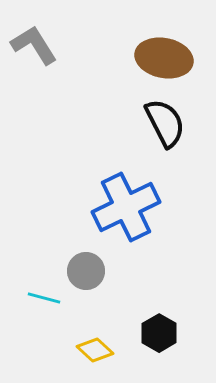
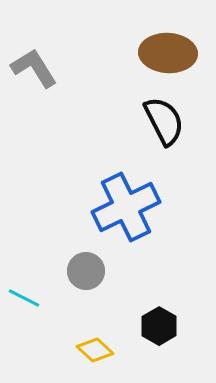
gray L-shape: moved 23 px down
brown ellipse: moved 4 px right, 5 px up; rotated 8 degrees counterclockwise
black semicircle: moved 1 px left, 2 px up
cyan line: moved 20 px left; rotated 12 degrees clockwise
black hexagon: moved 7 px up
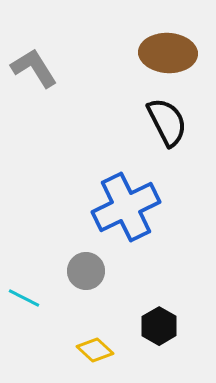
black semicircle: moved 3 px right, 1 px down
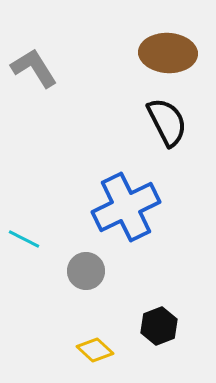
cyan line: moved 59 px up
black hexagon: rotated 9 degrees clockwise
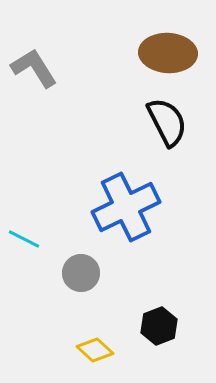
gray circle: moved 5 px left, 2 px down
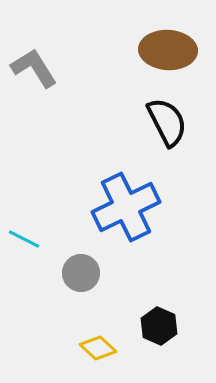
brown ellipse: moved 3 px up
black hexagon: rotated 15 degrees counterclockwise
yellow diamond: moved 3 px right, 2 px up
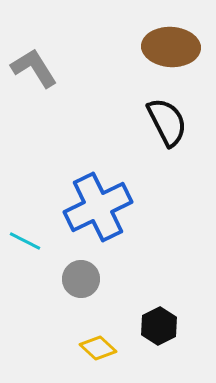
brown ellipse: moved 3 px right, 3 px up
blue cross: moved 28 px left
cyan line: moved 1 px right, 2 px down
gray circle: moved 6 px down
black hexagon: rotated 9 degrees clockwise
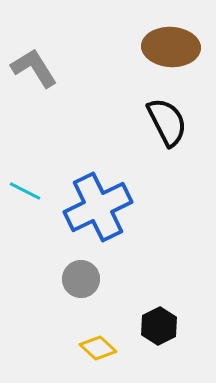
cyan line: moved 50 px up
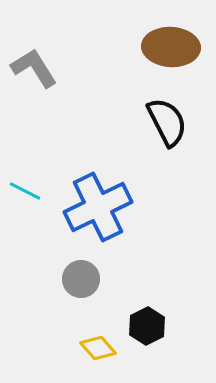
black hexagon: moved 12 px left
yellow diamond: rotated 6 degrees clockwise
